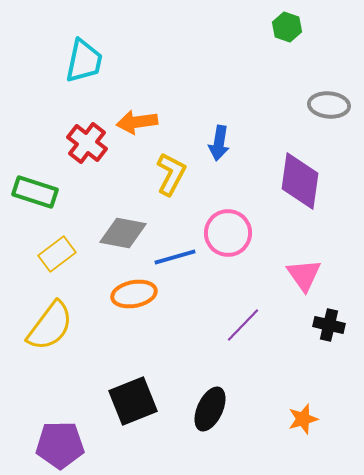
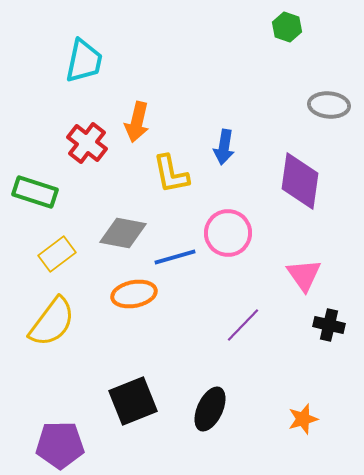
orange arrow: rotated 69 degrees counterclockwise
blue arrow: moved 5 px right, 4 px down
yellow L-shape: rotated 141 degrees clockwise
yellow semicircle: moved 2 px right, 4 px up
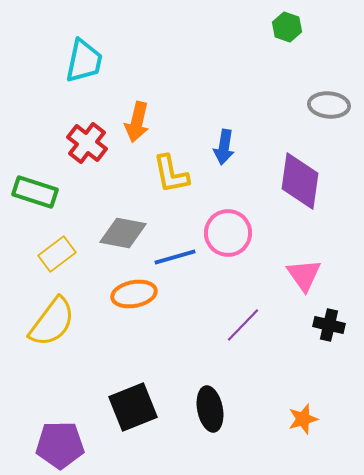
black square: moved 6 px down
black ellipse: rotated 36 degrees counterclockwise
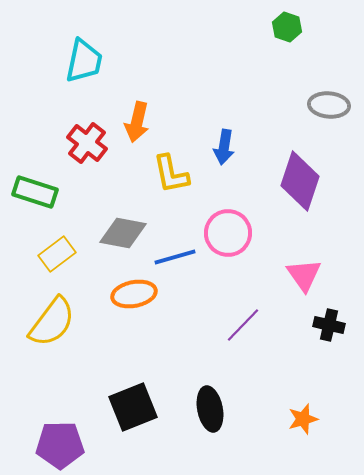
purple diamond: rotated 10 degrees clockwise
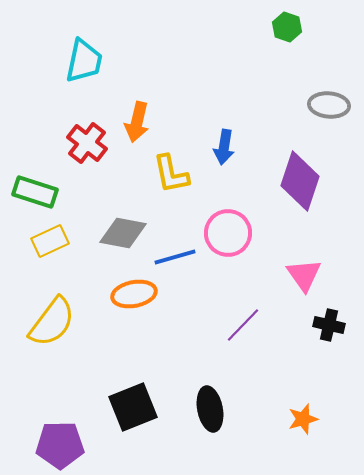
yellow rectangle: moved 7 px left, 13 px up; rotated 12 degrees clockwise
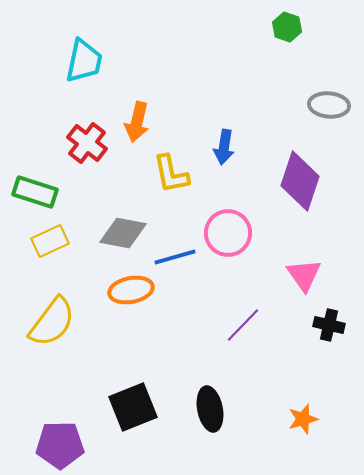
orange ellipse: moved 3 px left, 4 px up
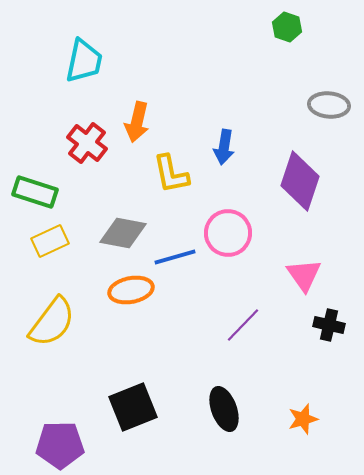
black ellipse: moved 14 px right; rotated 9 degrees counterclockwise
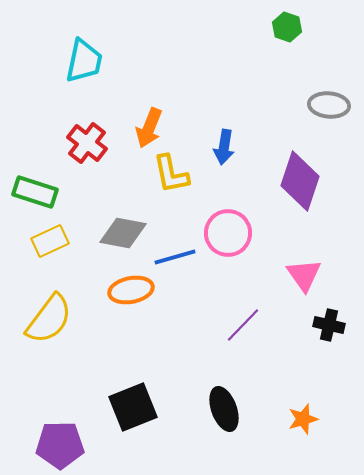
orange arrow: moved 12 px right, 6 px down; rotated 9 degrees clockwise
yellow semicircle: moved 3 px left, 3 px up
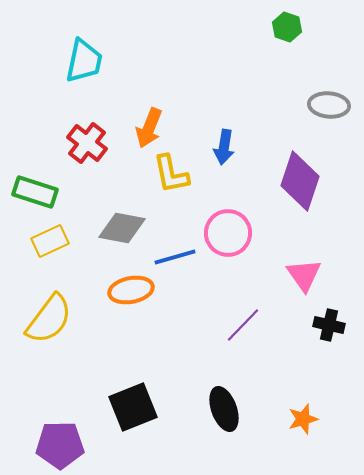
gray diamond: moved 1 px left, 5 px up
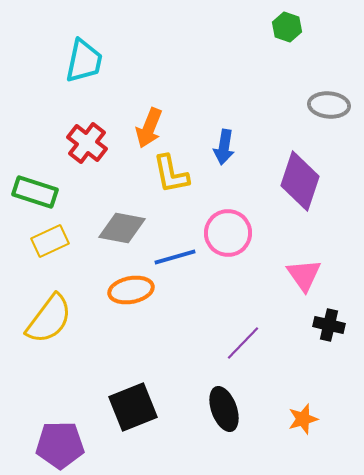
purple line: moved 18 px down
